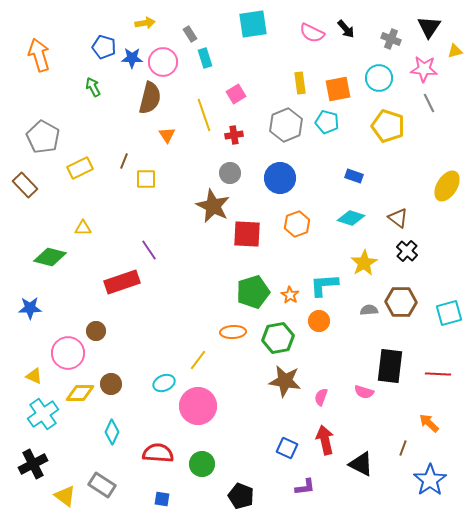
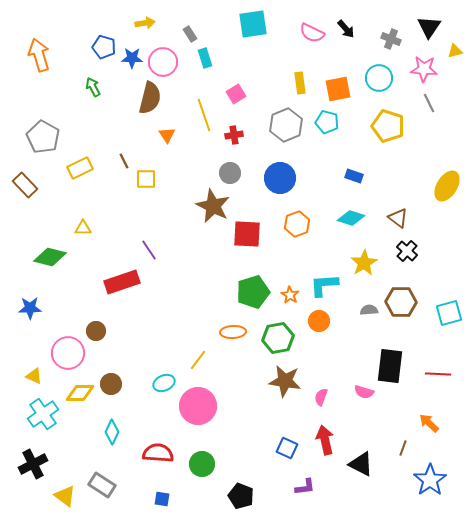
brown line at (124, 161): rotated 49 degrees counterclockwise
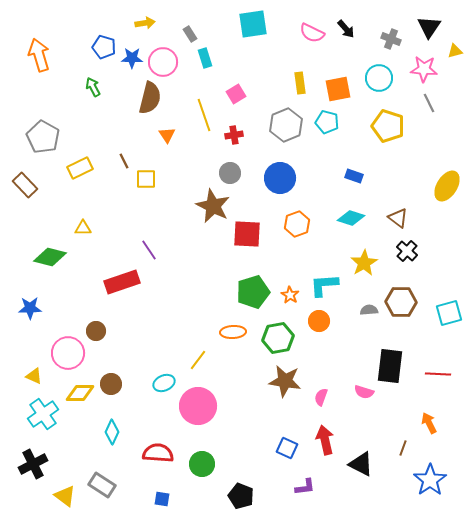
orange arrow at (429, 423): rotated 20 degrees clockwise
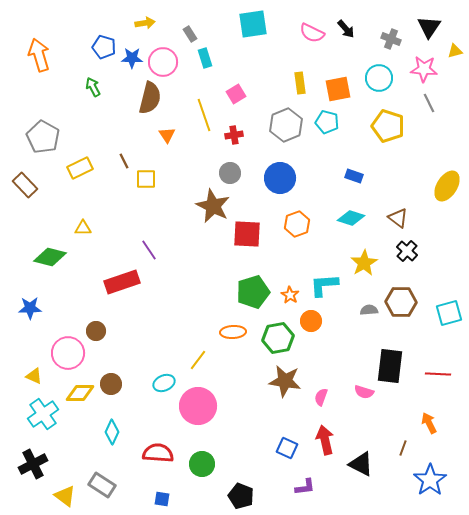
orange circle at (319, 321): moved 8 px left
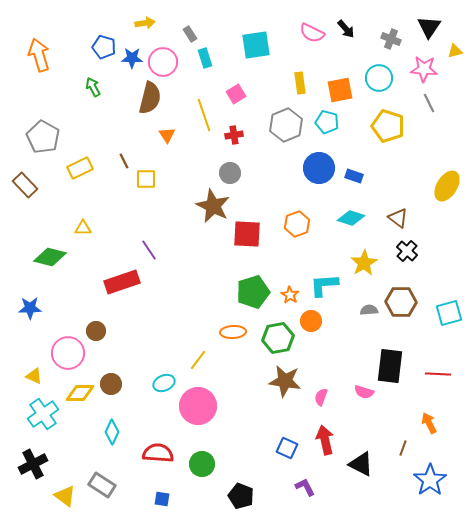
cyan square at (253, 24): moved 3 px right, 21 px down
orange square at (338, 89): moved 2 px right, 1 px down
blue circle at (280, 178): moved 39 px right, 10 px up
purple L-shape at (305, 487): rotated 110 degrees counterclockwise
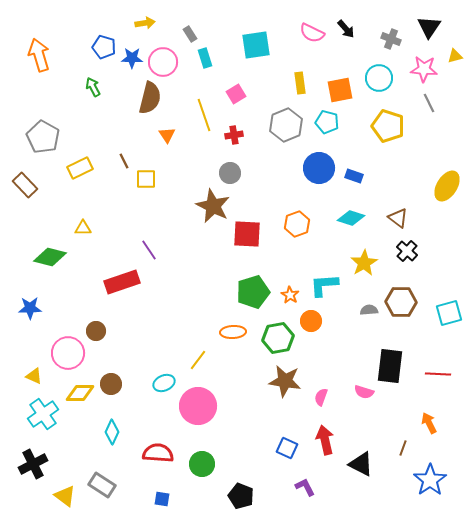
yellow triangle at (455, 51): moved 5 px down
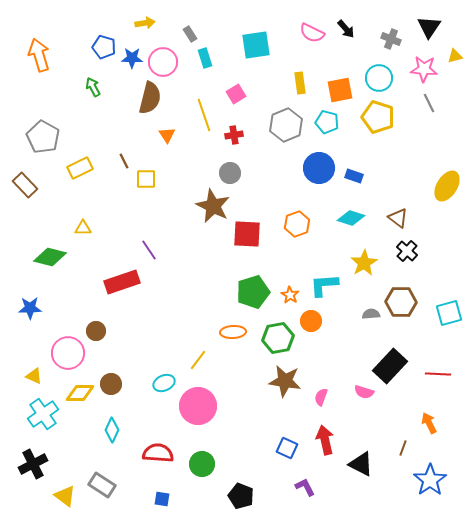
yellow pentagon at (388, 126): moved 10 px left, 9 px up
gray semicircle at (369, 310): moved 2 px right, 4 px down
black rectangle at (390, 366): rotated 36 degrees clockwise
cyan diamond at (112, 432): moved 2 px up
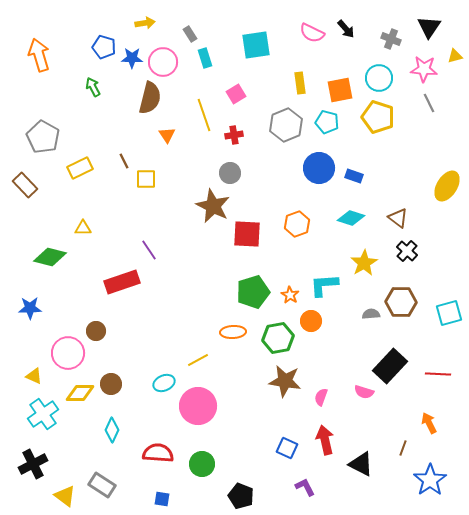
yellow line at (198, 360): rotated 25 degrees clockwise
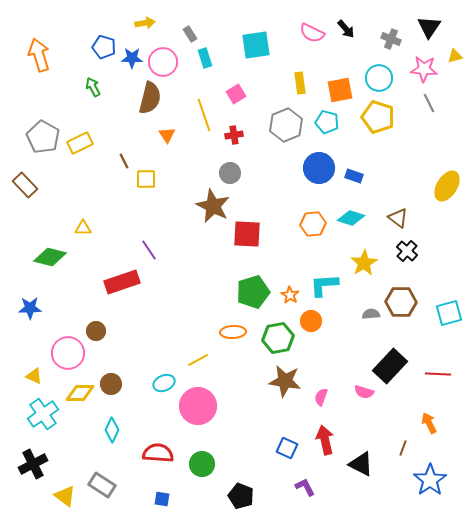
yellow rectangle at (80, 168): moved 25 px up
orange hexagon at (297, 224): moved 16 px right; rotated 15 degrees clockwise
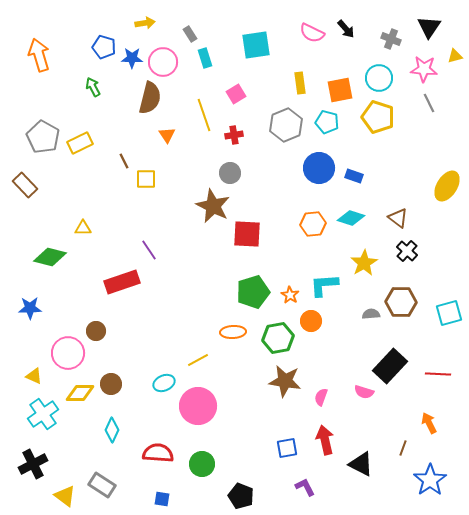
blue square at (287, 448): rotated 35 degrees counterclockwise
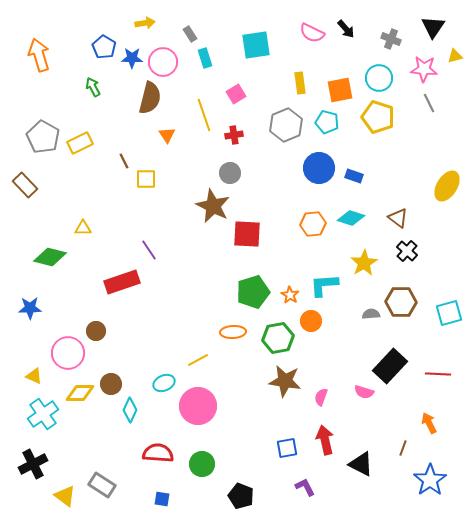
black triangle at (429, 27): moved 4 px right
blue pentagon at (104, 47): rotated 15 degrees clockwise
cyan diamond at (112, 430): moved 18 px right, 20 px up
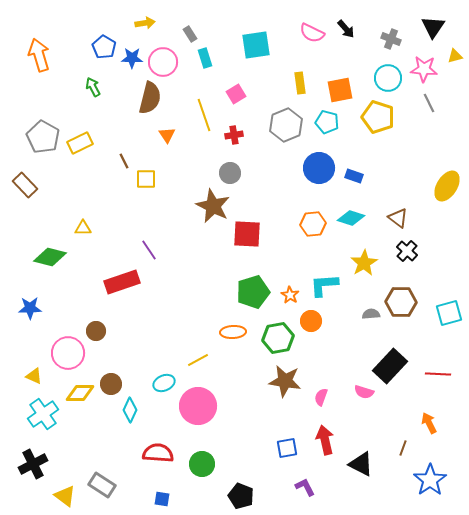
cyan circle at (379, 78): moved 9 px right
